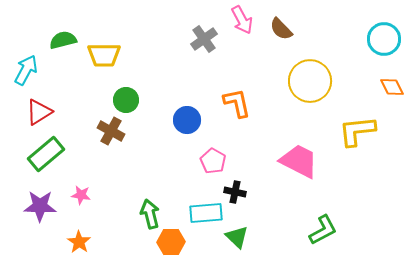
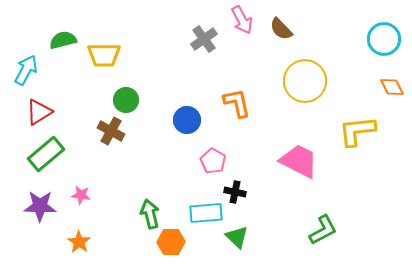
yellow circle: moved 5 px left
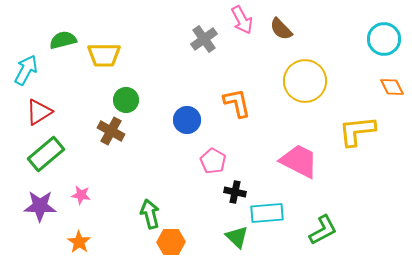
cyan rectangle: moved 61 px right
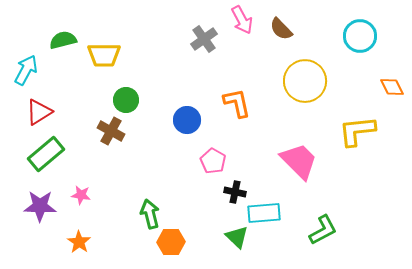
cyan circle: moved 24 px left, 3 px up
pink trapezoid: rotated 18 degrees clockwise
cyan rectangle: moved 3 px left
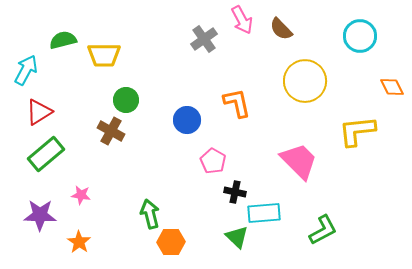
purple star: moved 9 px down
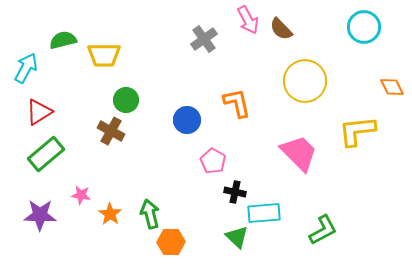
pink arrow: moved 6 px right
cyan circle: moved 4 px right, 9 px up
cyan arrow: moved 2 px up
pink trapezoid: moved 8 px up
orange star: moved 31 px right, 28 px up
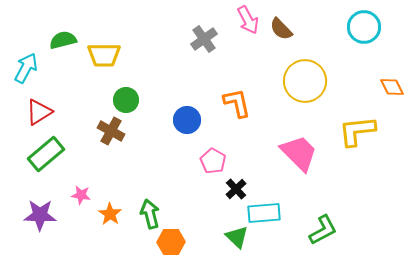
black cross: moved 1 px right, 3 px up; rotated 35 degrees clockwise
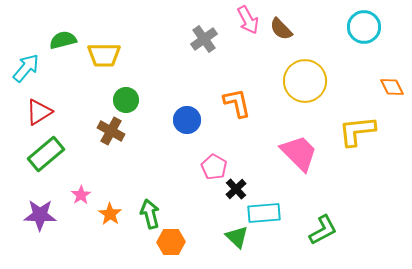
cyan arrow: rotated 12 degrees clockwise
pink pentagon: moved 1 px right, 6 px down
pink star: rotated 30 degrees clockwise
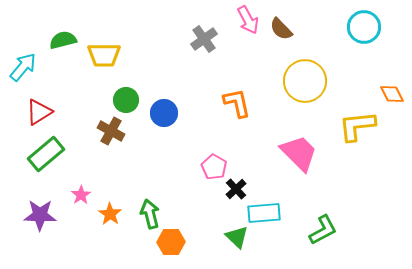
cyan arrow: moved 3 px left, 1 px up
orange diamond: moved 7 px down
blue circle: moved 23 px left, 7 px up
yellow L-shape: moved 5 px up
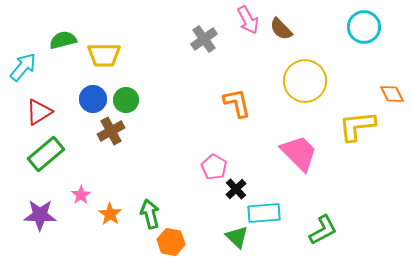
blue circle: moved 71 px left, 14 px up
brown cross: rotated 32 degrees clockwise
orange hexagon: rotated 12 degrees clockwise
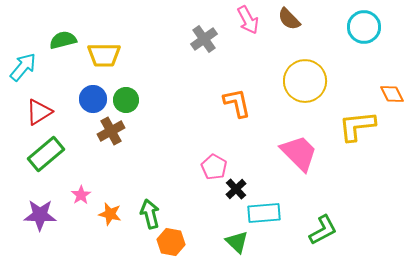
brown semicircle: moved 8 px right, 10 px up
orange star: rotated 20 degrees counterclockwise
green triangle: moved 5 px down
